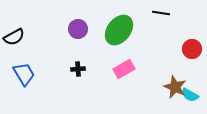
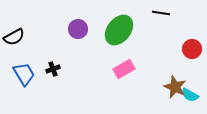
black cross: moved 25 px left; rotated 16 degrees counterclockwise
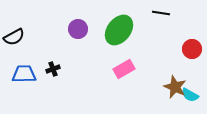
blue trapezoid: rotated 60 degrees counterclockwise
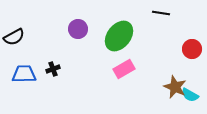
green ellipse: moved 6 px down
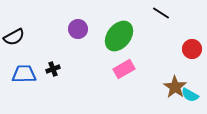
black line: rotated 24 degrees clockwise
brown star: rotated 10 degrees clockwise
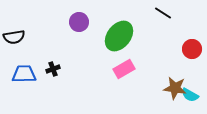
black line: moved 2 px right
purple circle: moved 1 px right, 7 px up
black semicircle: rotated 20 degrees clockwise
brown star: moved 1 px down; rotated 25 degrees counterclockwise
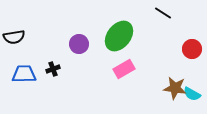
purple circle: moved 22 px down
cyan semicircle: moved 2 px right, 1 px up
